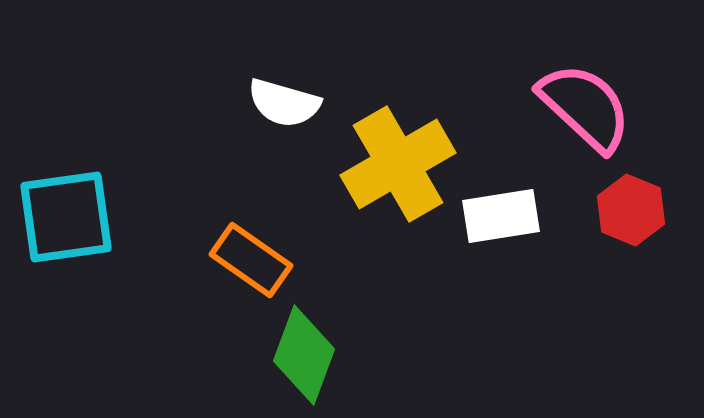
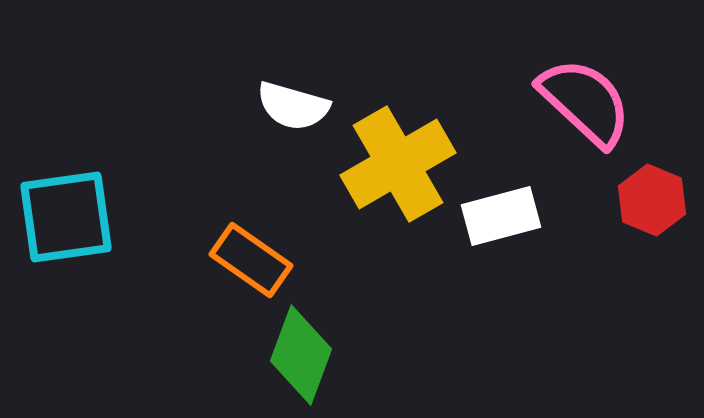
white semicircle: moved 9 px right, 3 px down
pink semicircle: moved 5 px up
red hexagon: moved 21 px right, 10 px up
white rectangle: rotated 6 degrees counterclockwise
green diamond: moved 3 px left
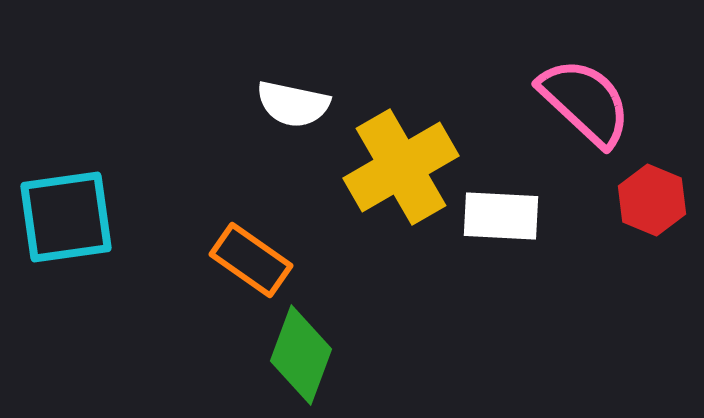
white semicircle: moved 2 px up; rotated 4 degrees counterclockwise
yellow cross: moved 3 px right, 3 px down
white rectangle: rotated 18 degrees clockwise
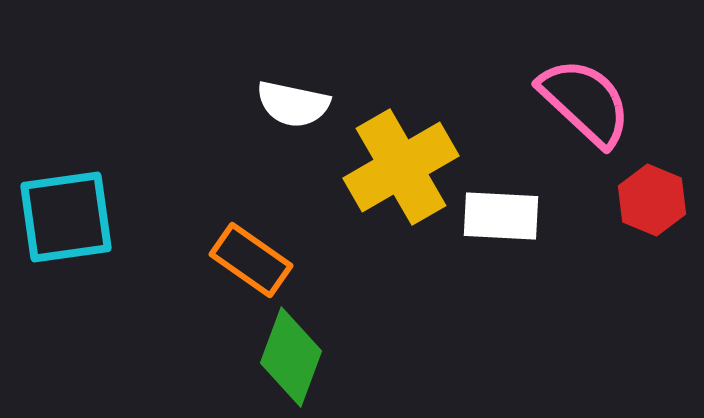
green diamond: moved 10 px left, 2 px down
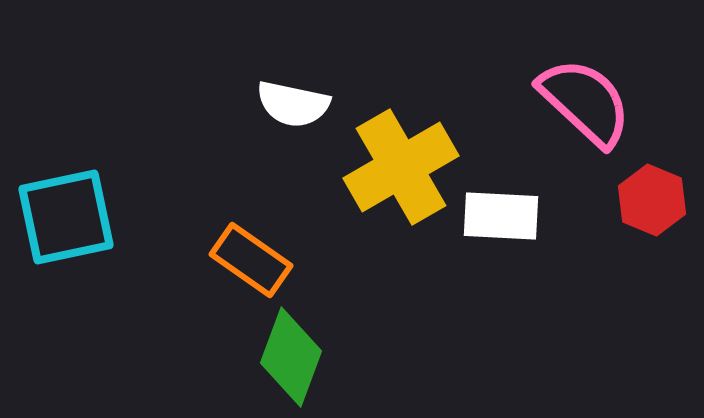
cyan square: rotated 4 degrees counterclockwise
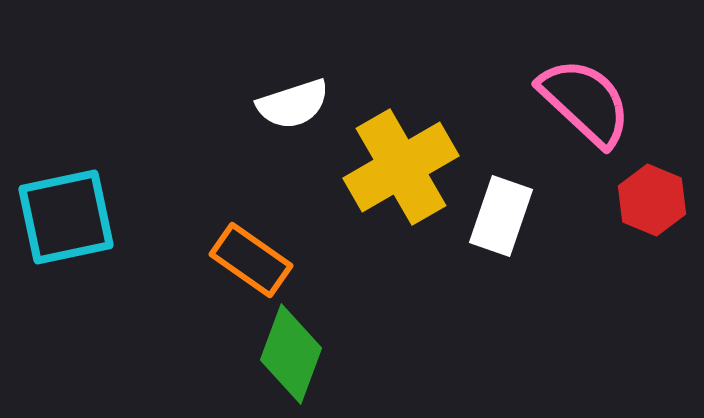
white semicircle: rotated 30 degrees counterclockwise
white rectangle: rotated 74 degrees counterclockwise
green diamond: moved 3 px up
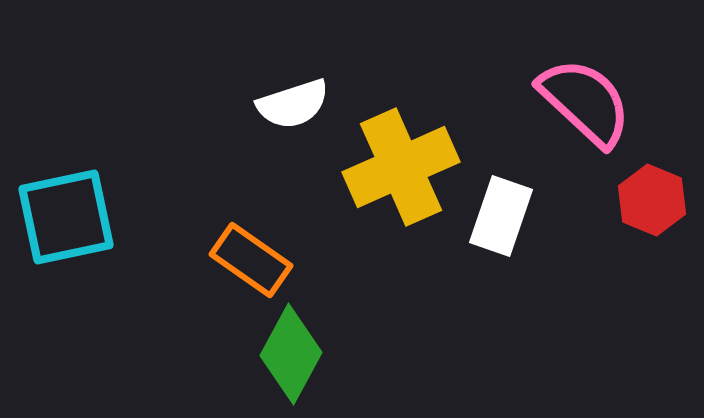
yellow cross: rotated 6 degrees clockwise
green diamond: rotated 8 degrees clockwise
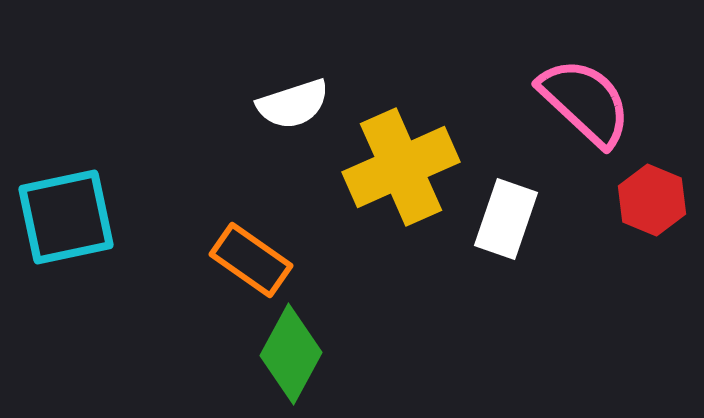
white rectangle: moved 5 px right, 3 px down
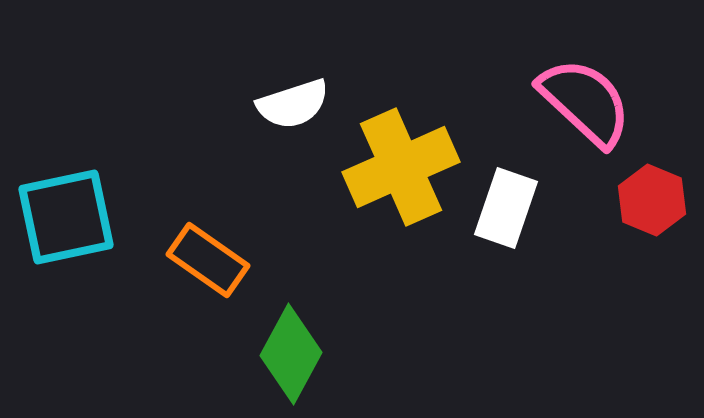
white rectangle: moved 11 px up
orange rectangle: moved 43 px left
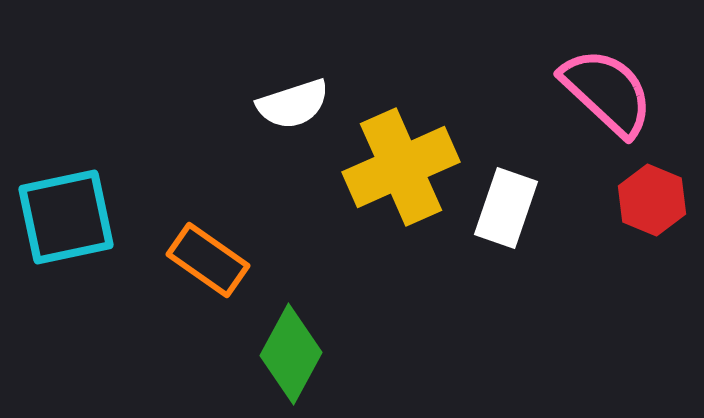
pink semicircle: moved 22 px right, 10 px up
